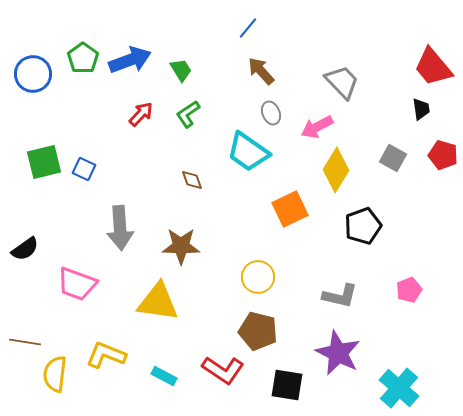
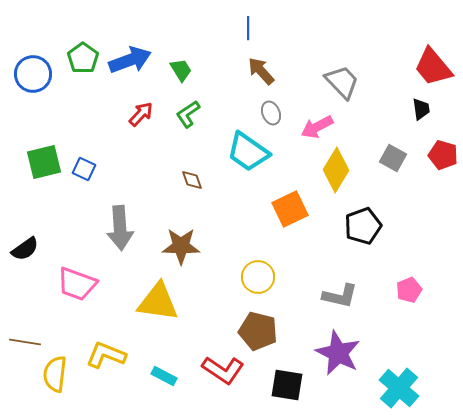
blue line: rotated 40 degrees counterclockwise
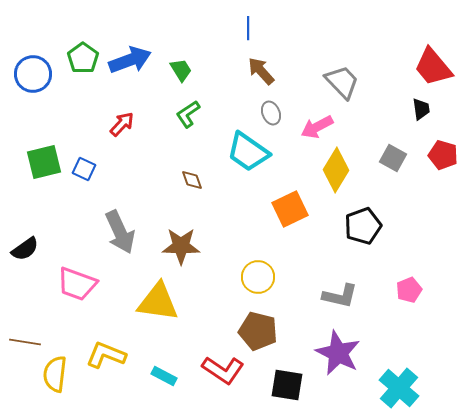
red arrow: moved 19 px left, 10 px down
gray arrow: moved 4 px down; rotated 21 degrees counterclockwise
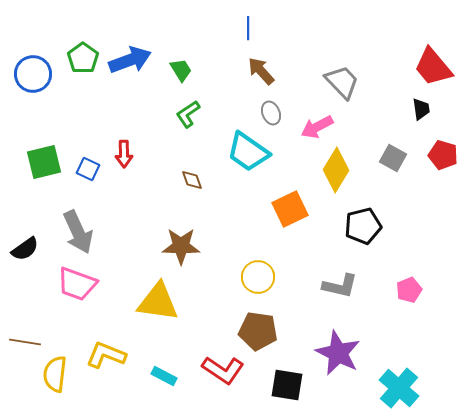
red arrow: moved 2 px right, 30 px down; rotated 136 degrees clockwise
blue square: moved 4 px right
black pentagon: rotated 6 degrees clockwise
gray arrow: moved 42 px left
gray L-shape: moved 10 px up
brown pentagon: rotated 6 degrees counterclockwise
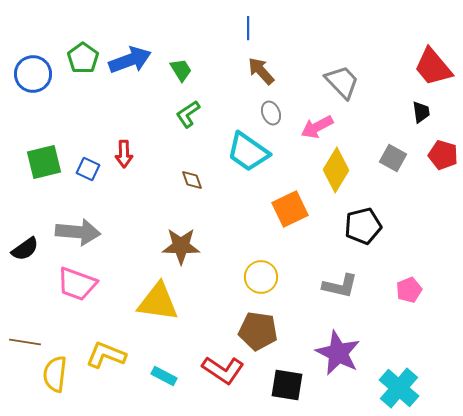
black trapezoid: moved 3 px down
gray arrow: rotated 60 degrees counterclockwise
yellow circle: moved 3 px right
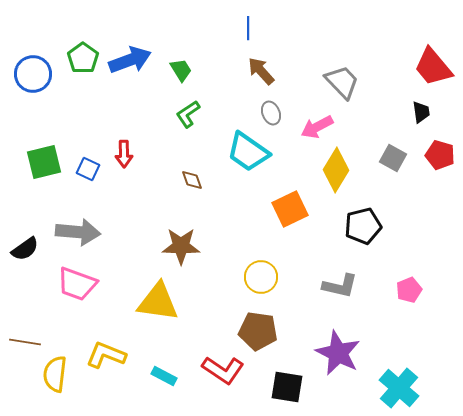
red pentagon: moved 3 px left
black square: moved 2 px down
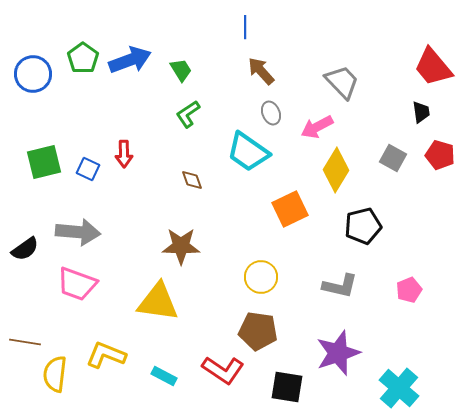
blue line: moved 3 px left, 1 px up
purple star: rotated 27 degrees clockwise
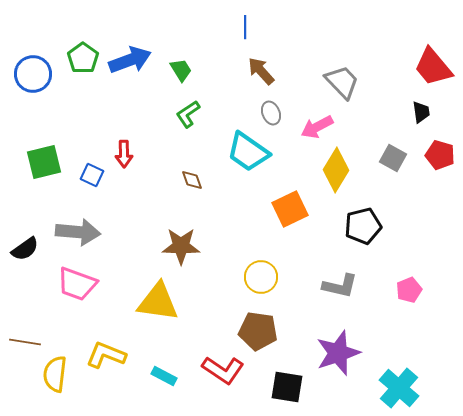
blue square: moved 4 px right, 6 px down
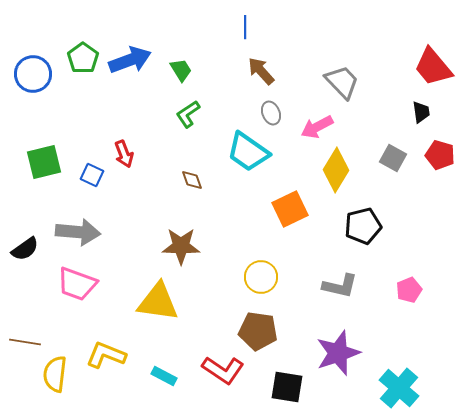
red arrow: rotated 20 degrees counterclockwise
